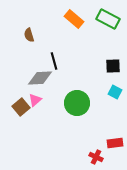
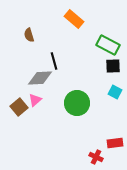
green rectangle: moved 26 px down
brown square: moved 2 px left
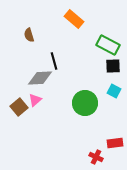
cyan square: moved 1 px left, 1 px up
green circle: moved 8 px right
